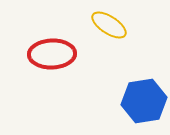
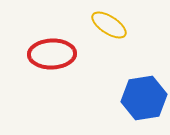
blue hexagon: moved 3 px up
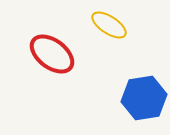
red ellipse: rotated 39 degrees clockwise
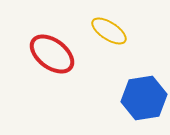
yellow ellipse: moved 6 px down
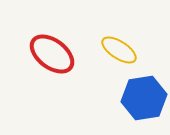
yellow ellipse: moved 10 px right, 19 px down
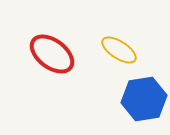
blue hexagon: moved 1 px down
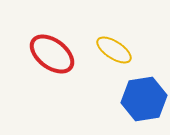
yellow ellipse: moved 5 px left
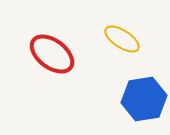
yellow ellipse: moved 8 px right, 11 px up
